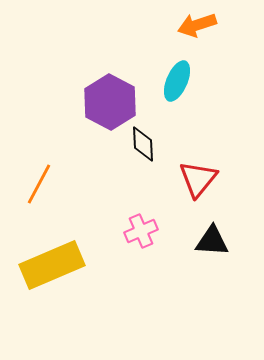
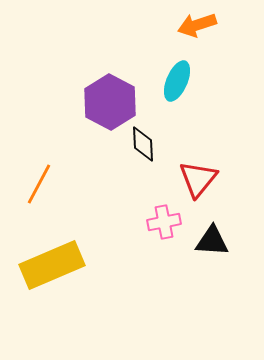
pink cross: moved 23 px right, 9 px up; rotated 12 degrees clockwise
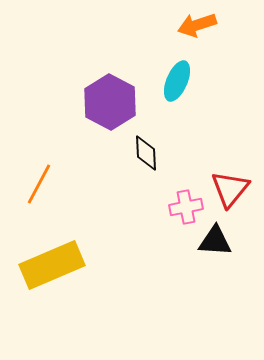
black diamond: moved 3 px right, 9 px down
red triangle: moved 32 px right, 10 px down
pink cross: moved 22 px right, 15 px up
black triangle: moved 3 px right
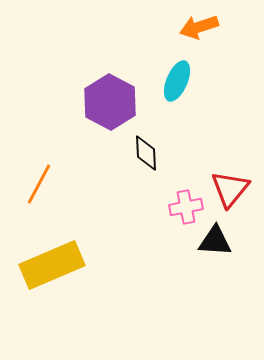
orange arrow: moved 2 px right, 2 px down
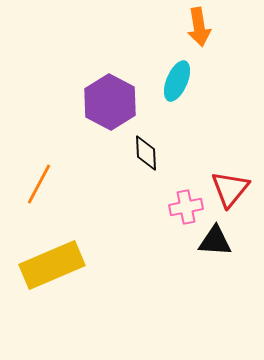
orange arrow: rotated 81 degrees counterclockwise
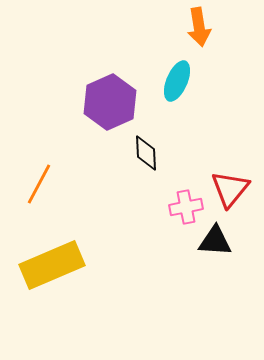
purple hexagon: rotated 8 degrees clockwise
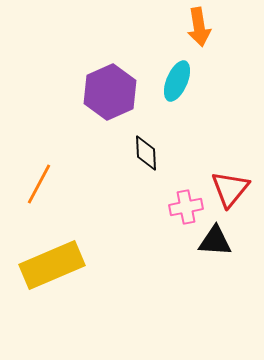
purple hexagon: moved 10 px up
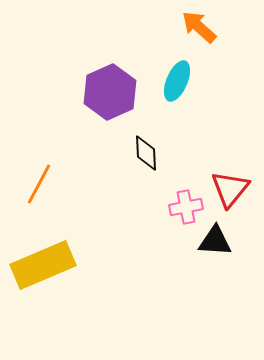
orange arrow: rotated 141 degrees clockwise
yellow rectangle: moved 9 px left
